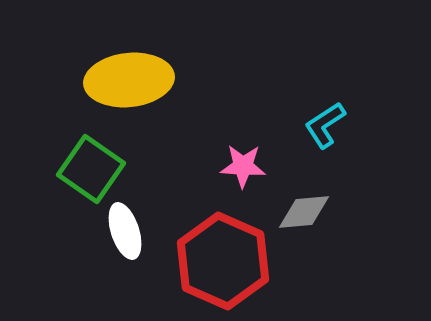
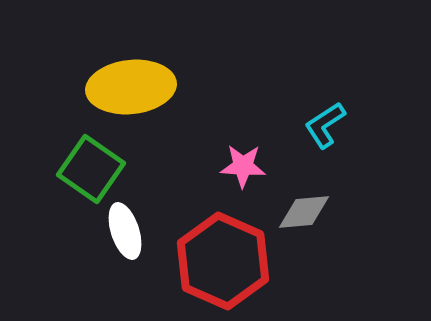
yellow ellipse: moved 2 px right, 7 px down
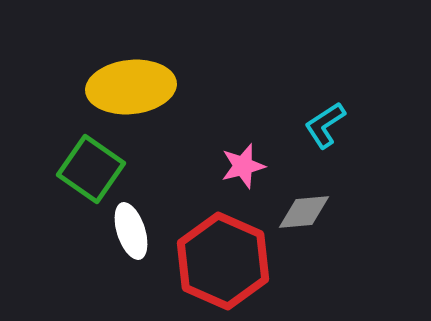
pink star: rotated 18 degrees counterclockwise
white ellipse: moved 6 px right
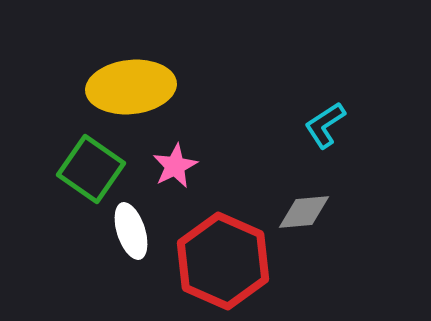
pink star: moved 68 px left; rotated 12 degrees counterclockwise
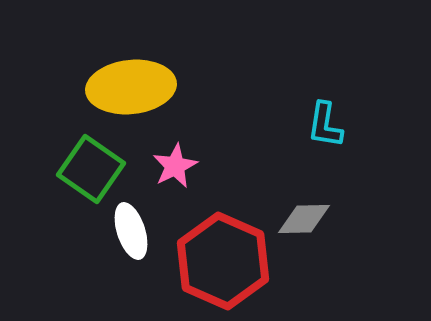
cyan L-shape: rotated 48 degrees counterclockwise
gray diamond: moved 7 px down; rotated 4 degrees clockwise
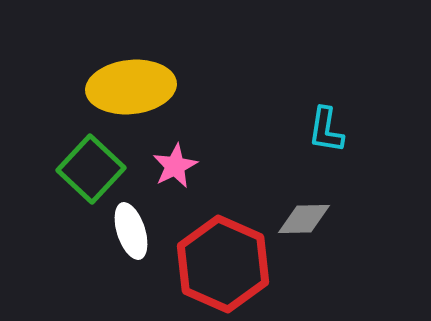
cyan L-shape: moved 1 px right, 5 px down
green square: rotated 8 degrees clockwise
red hexagon: moved 3 px down
